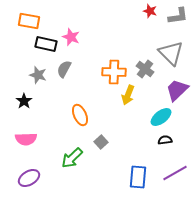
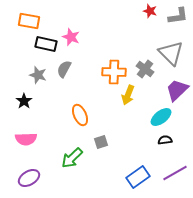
gray square: rotated 24 degrees clockwise
blue rectangle: rotated 50 degrees clockwise
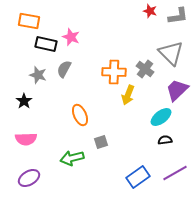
green arrow: rotated 30 degrees clockwise
